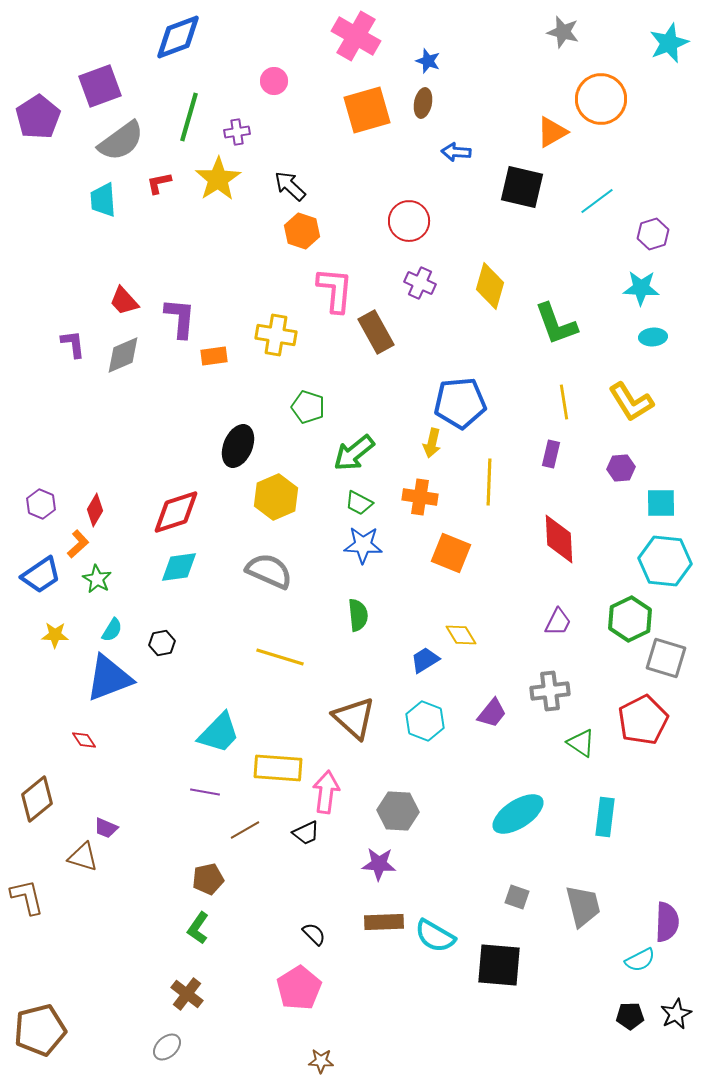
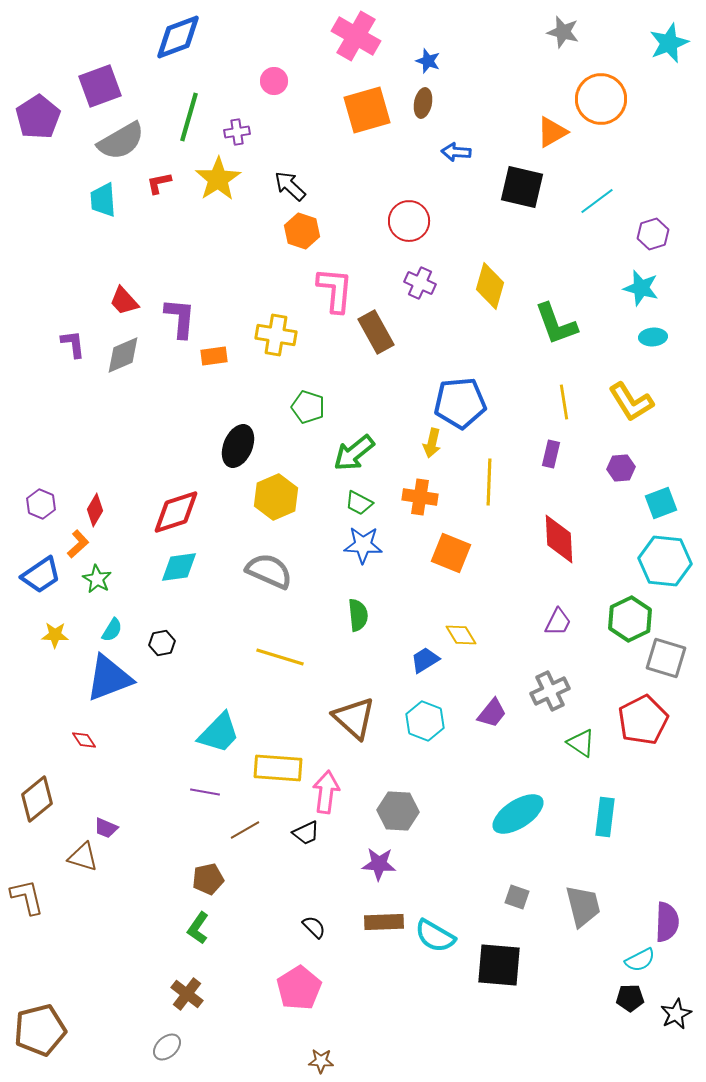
gray semicircle at (121, 141): rotated 6 degrees clockwise
cyan star at (641, 288): rotated 12 degrees clockwise
cyan square at (661, 503): rotated 20 degrees counterclockwise
gray cross at (550, 691): rotated 18 degrees counterclockwise
black semicircle at (314, 934): moved 7 px up
black pentagon at (630, 1016): moved 18 px up
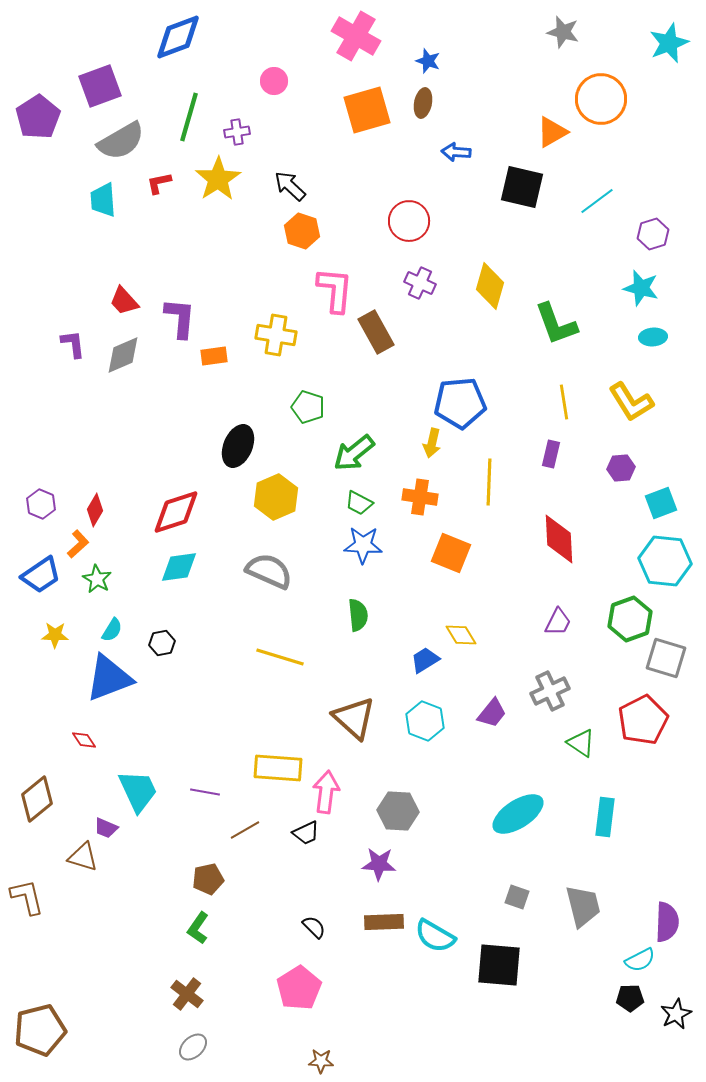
green hexagon at (630, 619): rotated 6 degrees clockwise
cyan trapezoid at (219, 733): moved 81 px left, 58 px down; rotated 69 degrees counterclockwise
gray ellipse at (167, 1047): moved 26 px right
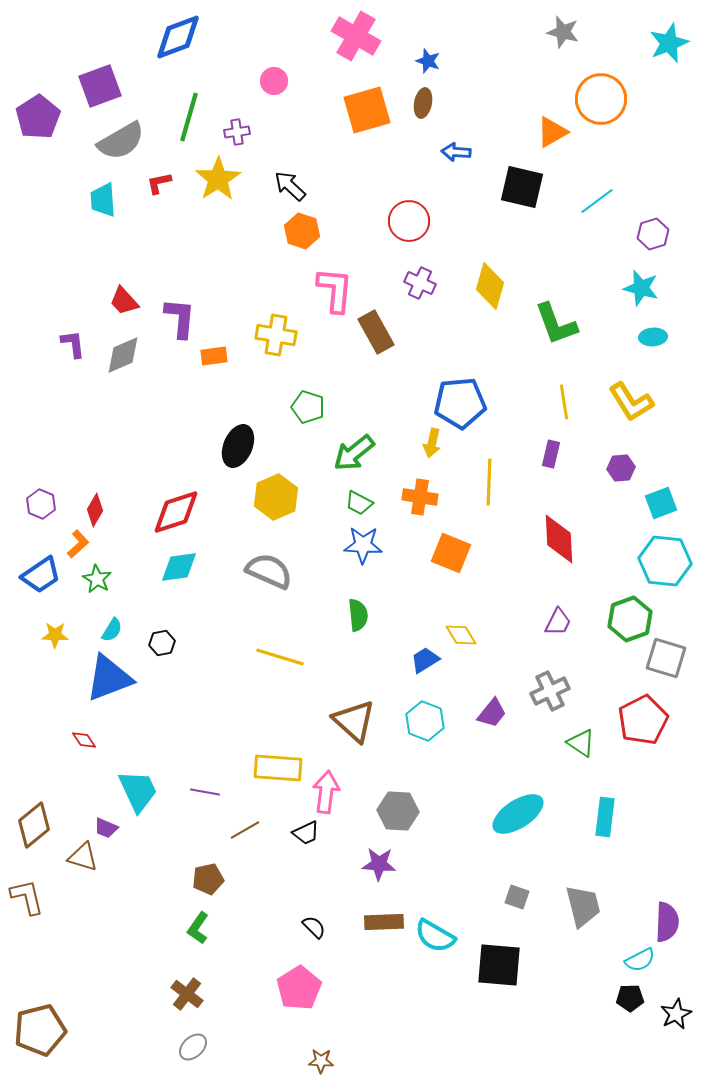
brown triangle at (354, 718): moved 3 px down
brown diamond at (37, 799): moved 3 px left, 26 px down
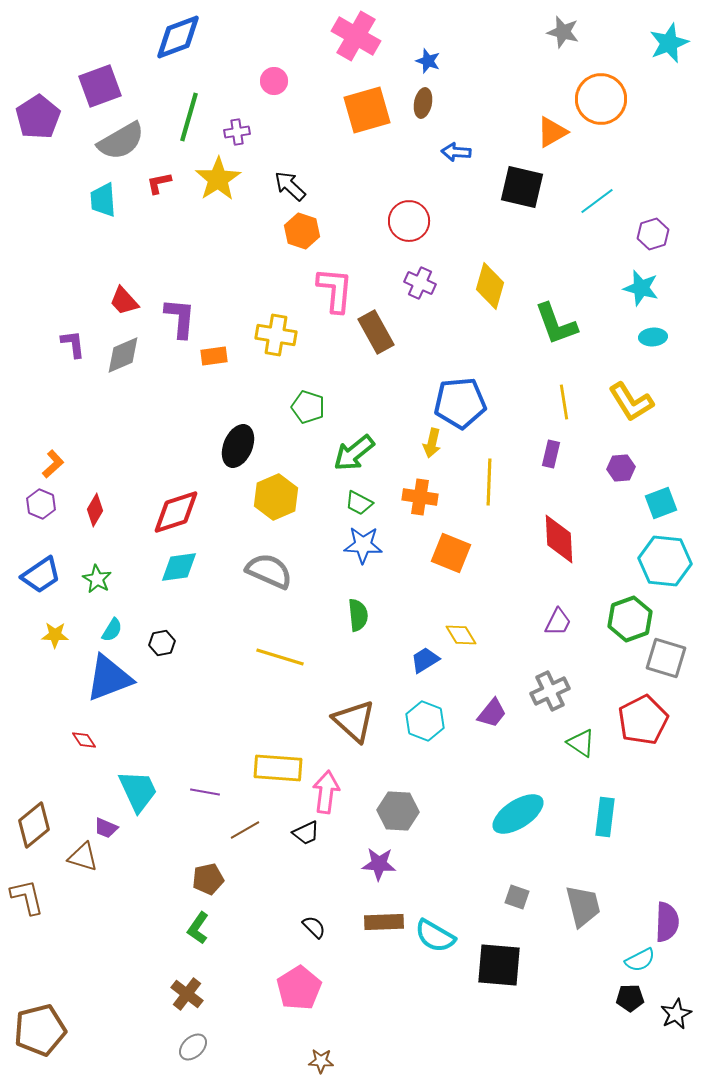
orange L-shape at (78, 544): moved 25 px left, 80 px up
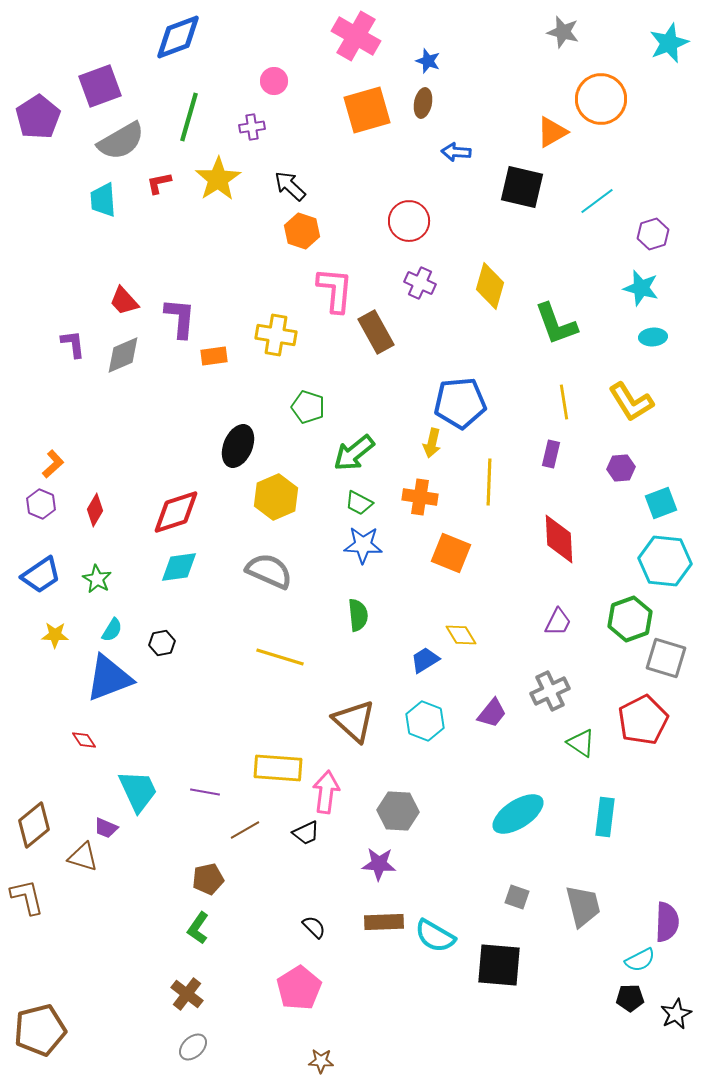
purple cross at (237, 132): moved 15 px right, 5 px up
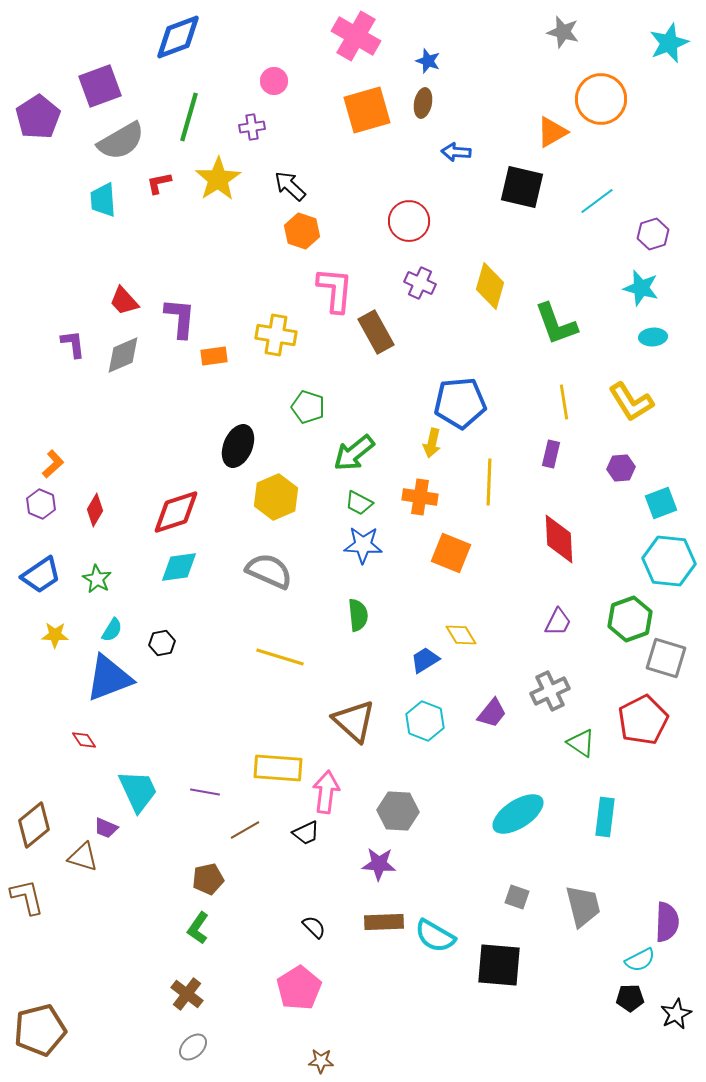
cyan hexagon at (665, 561): moved 4 px right
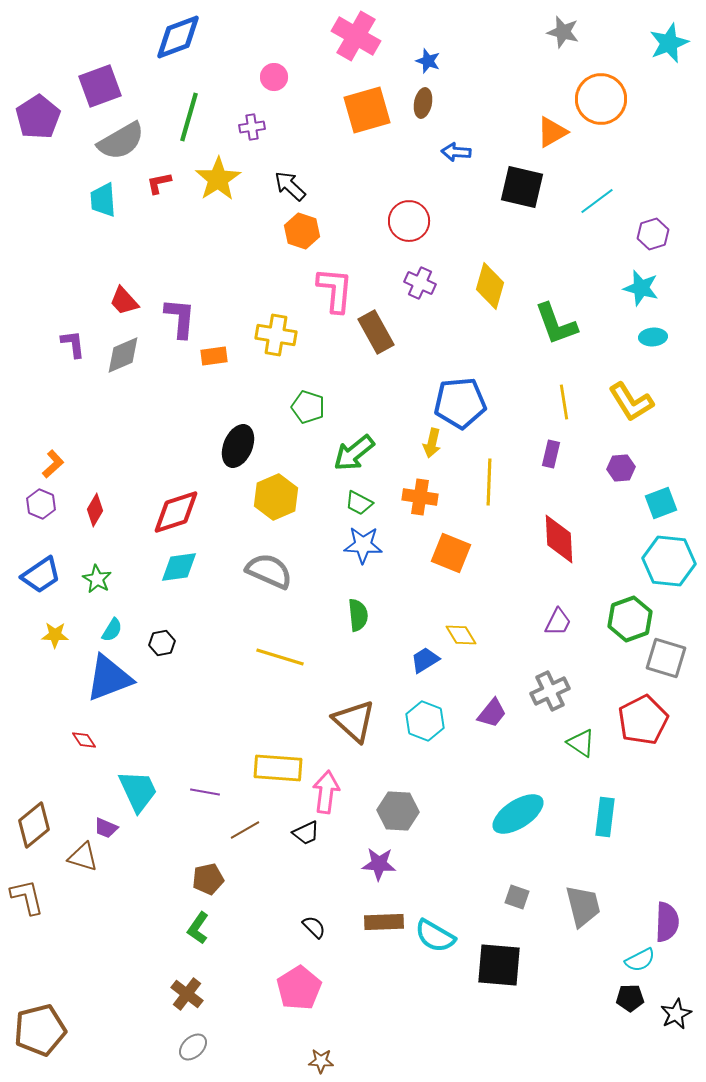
pink circle at (274, 81): moved 4 px up
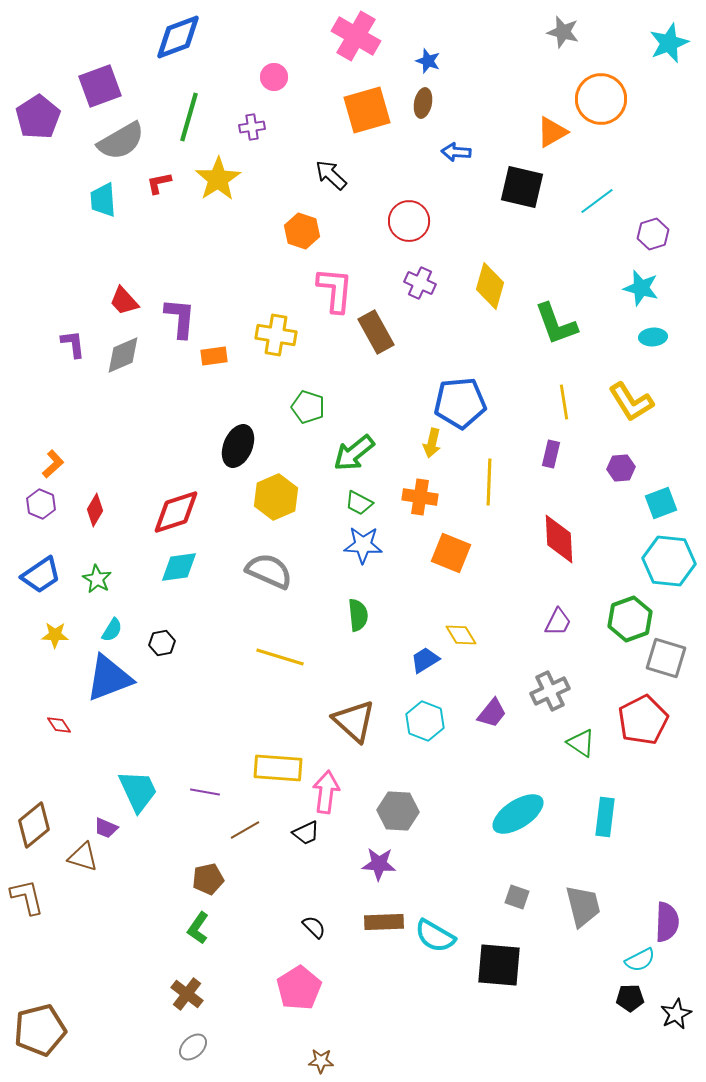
black arrow at (290, 186): moved 41 px right, 11 px up
red diamond at (84, 740): moved 25 px left, 15 px up
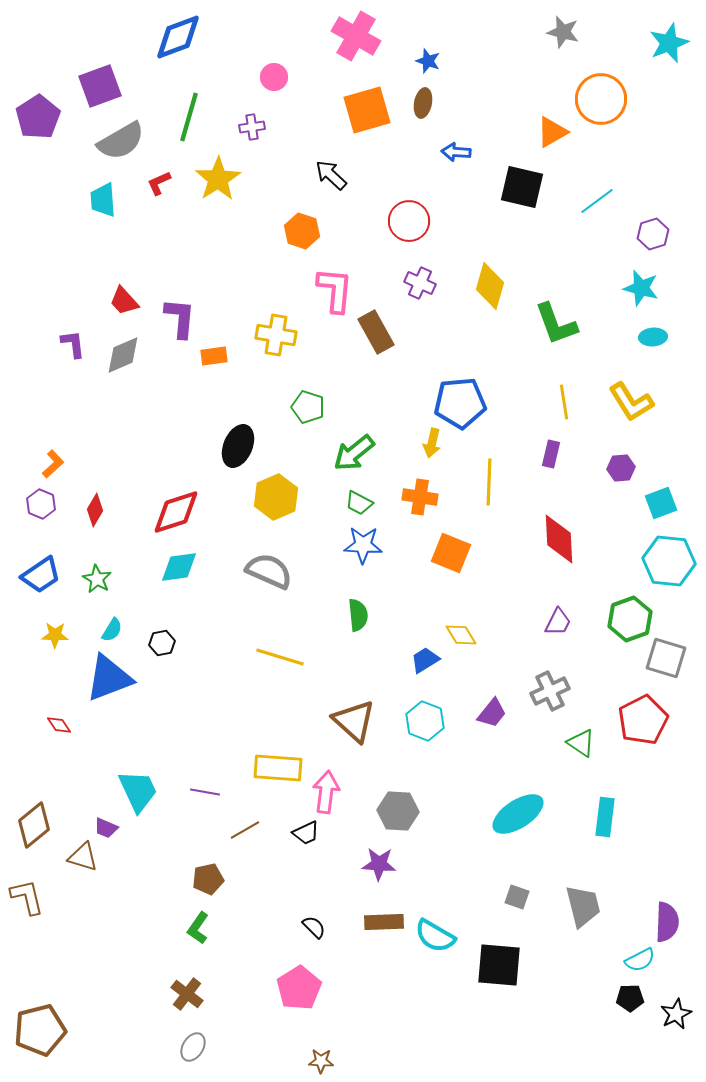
red L-shape at (159, 183): rotated 12 degrees counterclockwise
gray ellipse at (193, 1047): rotated 16 degrees counterclockwise
